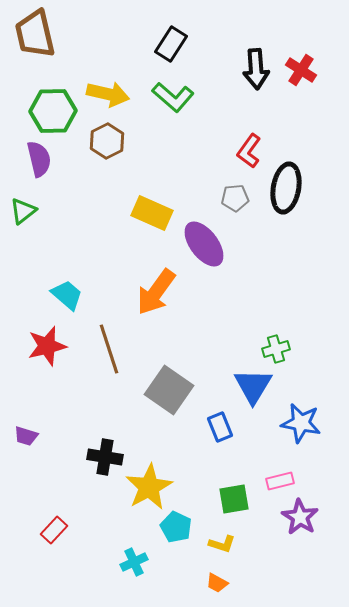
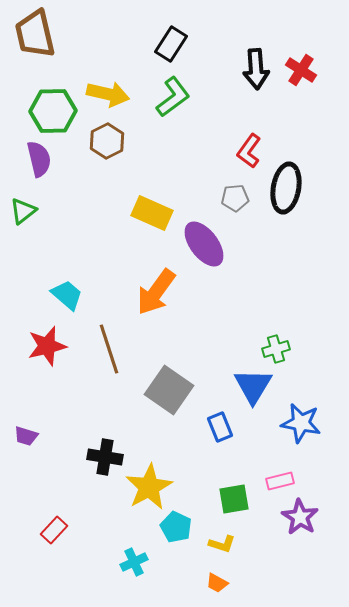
green L-shape: rotated 78 degrees counterclockwise
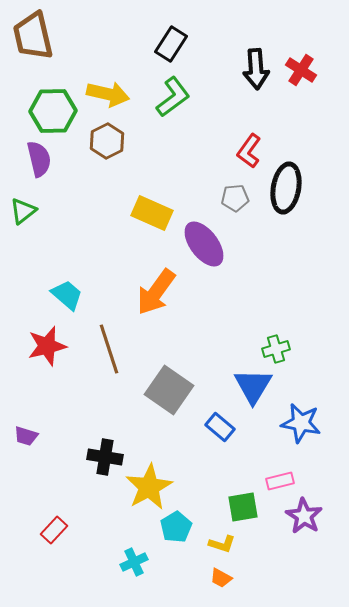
brown trapezoid: moved 2 px left, 2 px down
blue rectangle: rotated 28 degrees counterclockwise
green square: moved 9 px right, 8 px down
purple star: moved 4 px right, 1 px up
cyan pentagon: rotated 16 degrees clockwise
orange trapezoid: moved 4 px right, 5 px up
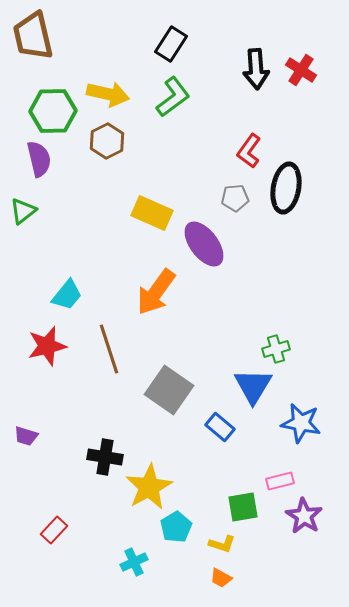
cyan trapezoid: rotated 88 degrees clockwise
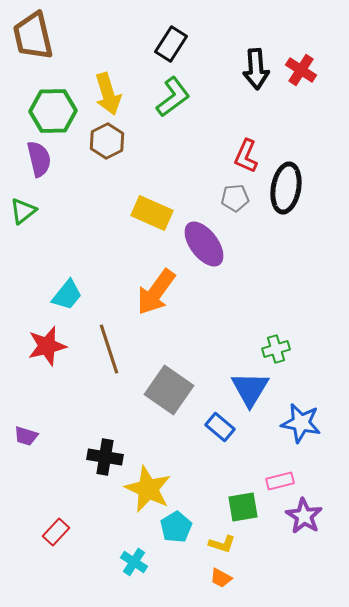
yellow arrow: rotated 60 degrees clockwise
red L-shape: moved 3 px left, 5 px down; rotated 12 degrees counterclockwise
blue triangle: moved 3 px left, 3 px down
yellow star: moved 1 px left, 2 px down; rotated 18 degrees counterclockwise
red rectangle: moved 2 px right, 2 px down
cyan cross: rotated 32 degrees counterclockwise
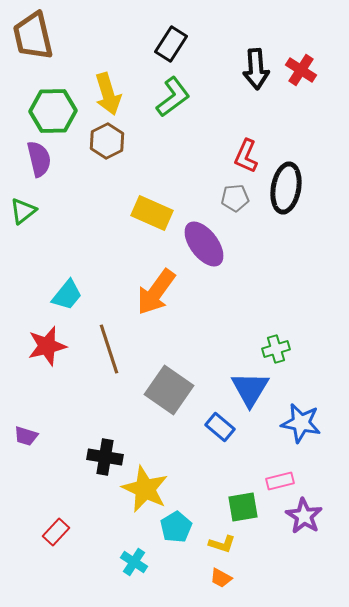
yellow star: moved 3 px left
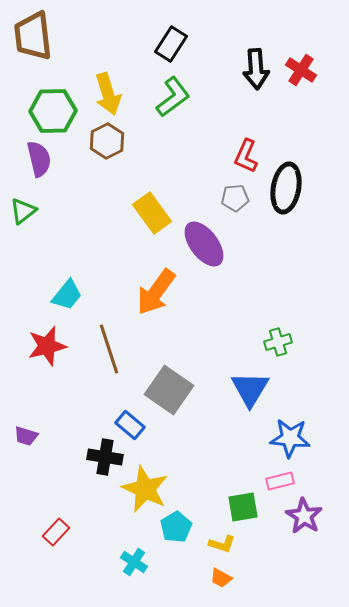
brown trapezoid: rotated 6 degrees clockwise
yellow rectangle: rotated 30 degrees clockwise
green cross: moved 2 px right, 7 px up
blue star: moved 11 px left, 15 px down; rotated 6 degrees counterclockwise
blue rectangle: moved 90 px left, 2 px up
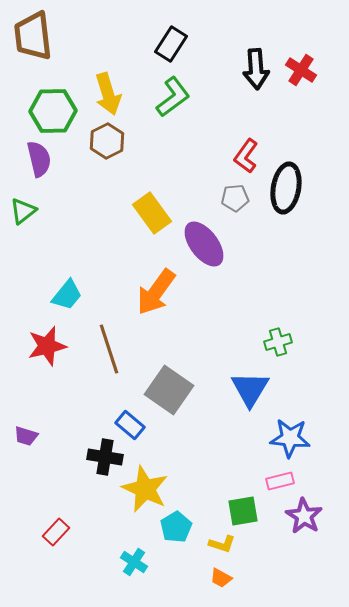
red L-shape: rotated 12 degrees clockwise
green square: moved 4 px down
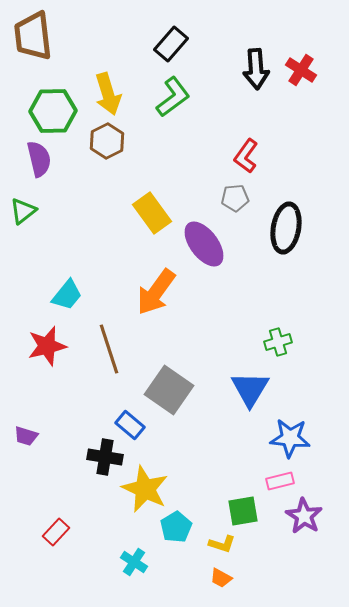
black rectangle: rotated 8 degrees clockwise
black ellipse: moved 40 px down
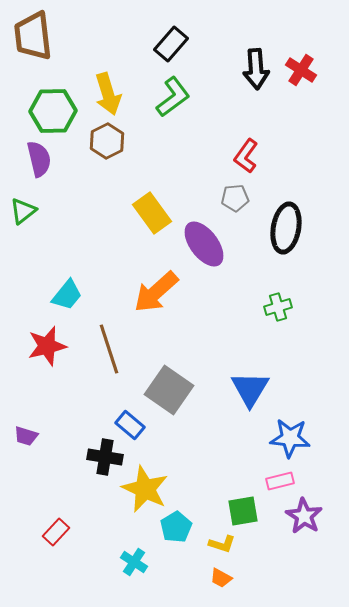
orange arrow: rotated 12 degrees clockwise
green cross: moved 35 px up
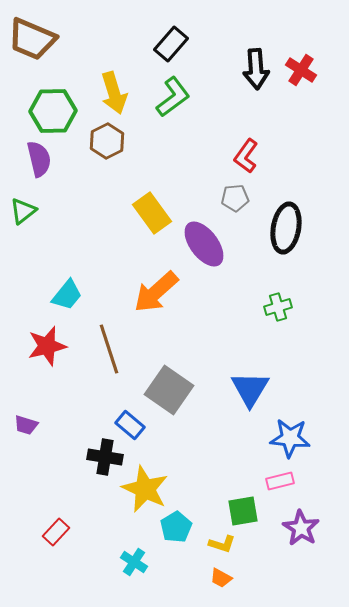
brown trapezoid: moved 1 px left, 3 px down; rotated 60 degrees counterclockwise
yellow arrow: moved 6 px right, 1 px up
purple trapezoid: moved 11 px up
purple star: moved 3 px left, 12 px down
